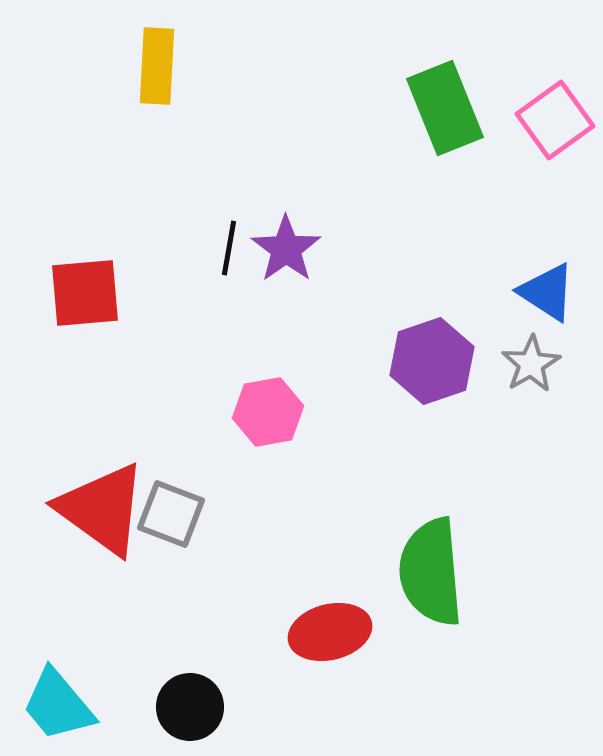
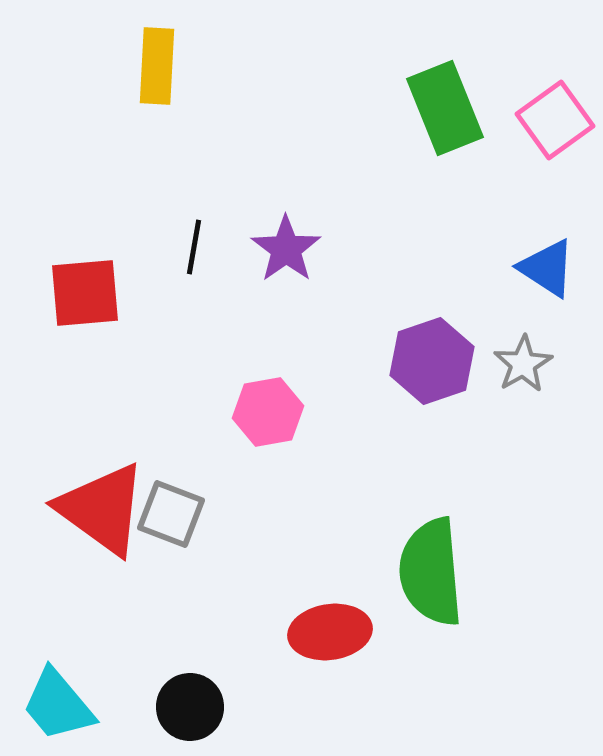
black line: moved 35 px left, 1 px up
blue triangle: moved 24 px up
gray star: moved 8 px left
red ellipse: rotated 6 degrees clockwise
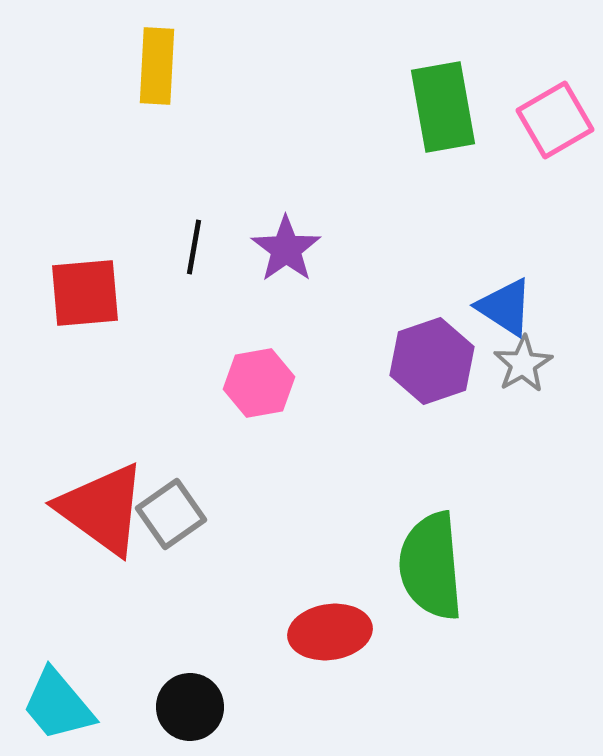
green rectangle: moved 2 px left, 1 px up; rotated 12 degrees clockwise
pink square: rotated 6 degrees clockwise
blue triangle: moved 42 px left, 39 px down
pink hexagon: moved 9 px left, 29 px up
gray square: rotated 34 degrees clockwise
green semicircle: moved 6 px up
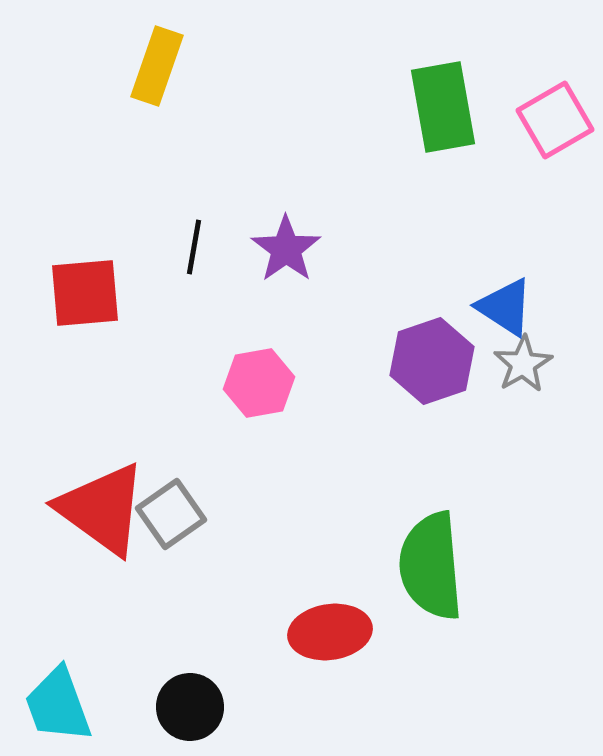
yellow rectangle: rotated 16 degrees clockwise
cyan trapezoid: rotated 20 degrees clockwise
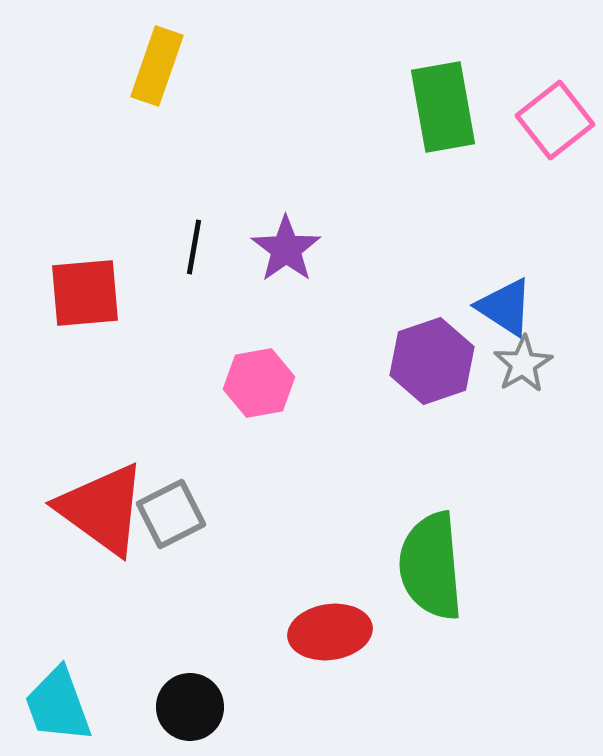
pink square: rotated 8 degrees counterclockwise
gray square: rotated 8 degrees clockwise
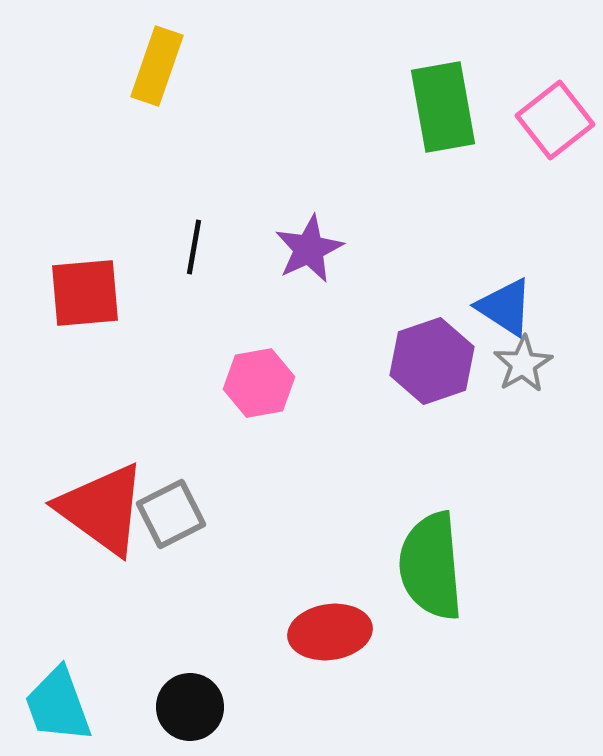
purple star: moved 23 px right; rotated 10 degrees clockwise
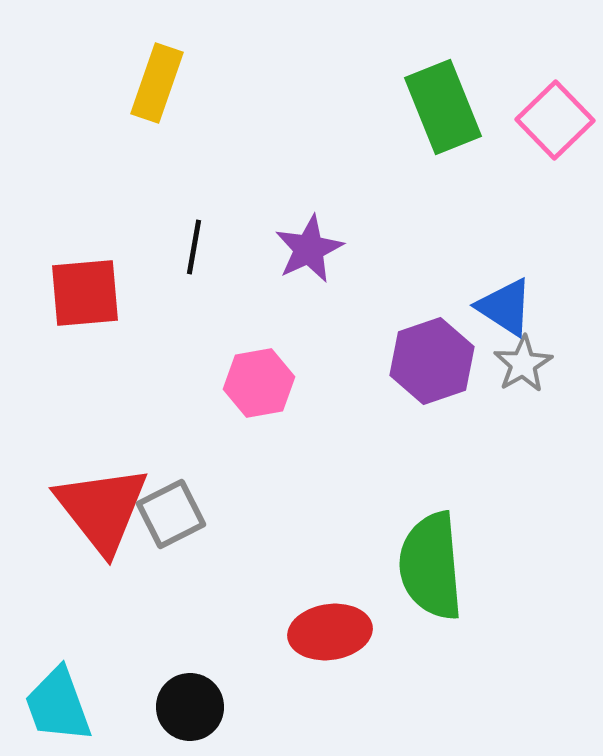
yellow rectangle: moved 17 px down
green rectangle: rotated 12 degrees counterclockwise
pink square: rotated 6 degrees counterclockwise
red triangle: rotated 16 degrees clockwise
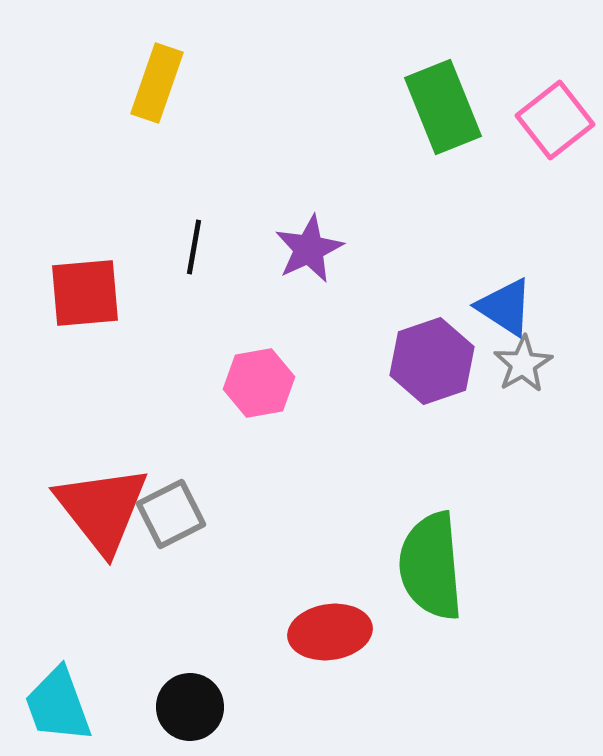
pink square: rotated 6 degrees clockwise
